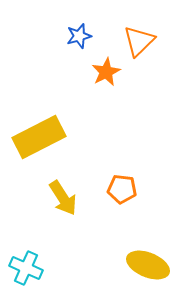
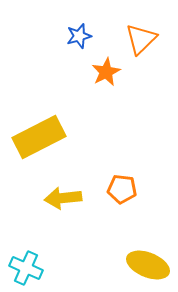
orange triangle: moved 2 px right, 2 px up
yellow arrow: rotated 117 degrees clockwise
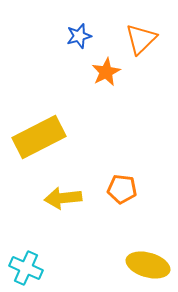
yellow ellipse: rotated 6 degrees counterclockwise
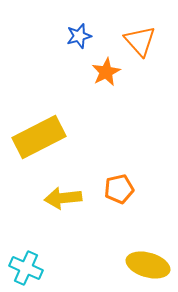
orange triangle: moved 1 px left, 2 px down; rotated 28 degrees counterclockwise
orange pentagon: moved 3 px left; rotated 20 degrees counterclockwise
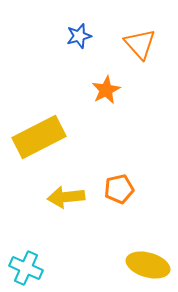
orange triangle: moved 3 px down
orange star: moved 18 px down
yellow arrow: moved 3 px right, 1 px up
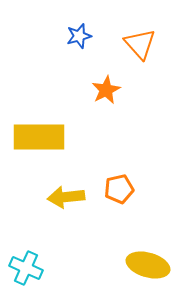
yellow rectangle: rotated 27 degrees clockwise
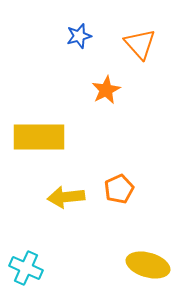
orange pentagon: rotated 12 degrees counterclockwise
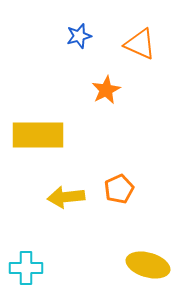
orange triangle: rotated 24 degrees counterclockwise
yellow rectangle: moved 1 px left, 2 px up
cyan cross: rotated 24 degrees counterclockwise
